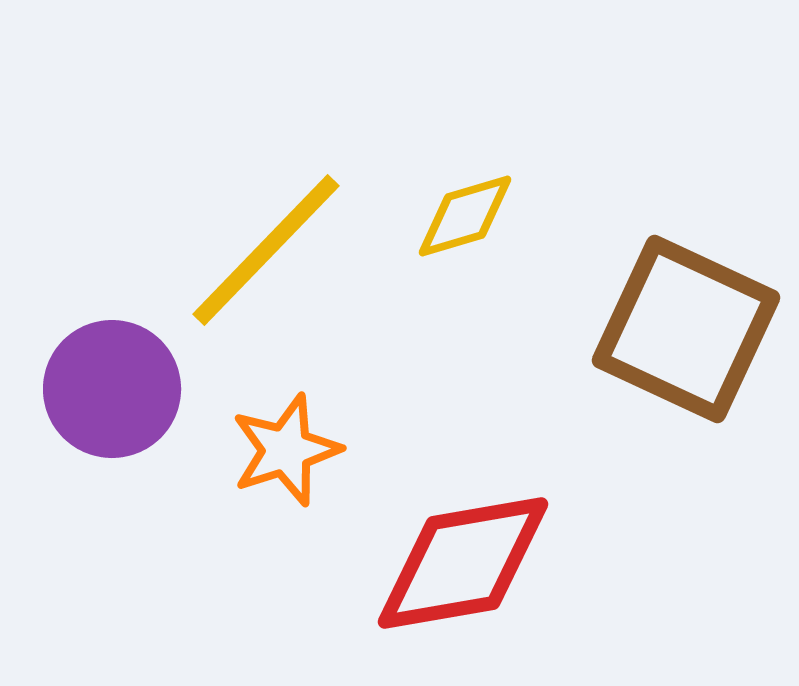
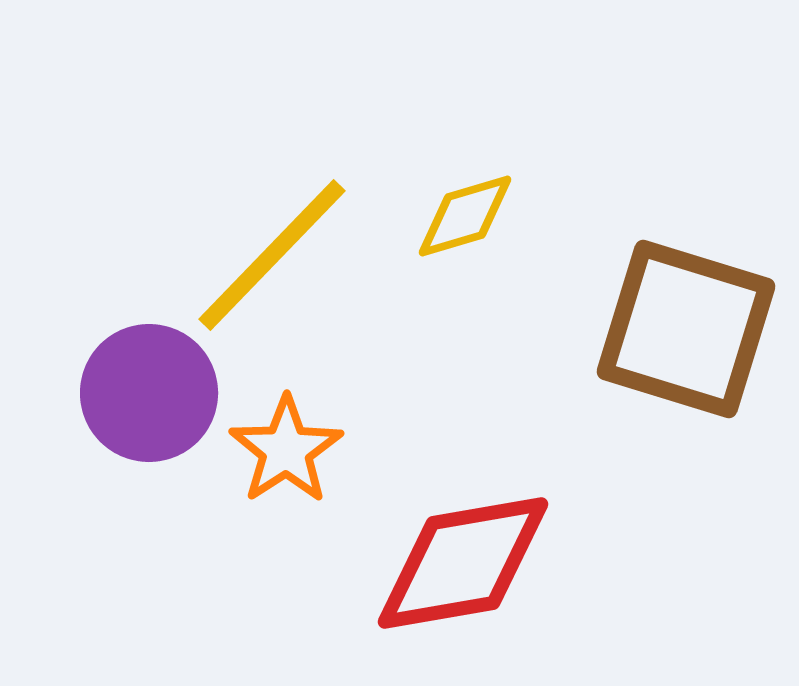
yellow line: moved 6 px right, 5 px down
brown square: rotated 8 degrees counterclockwise
purple circle: moved 37 px right, 4 px down
orange star: rotated 15 degrees counterclockwise
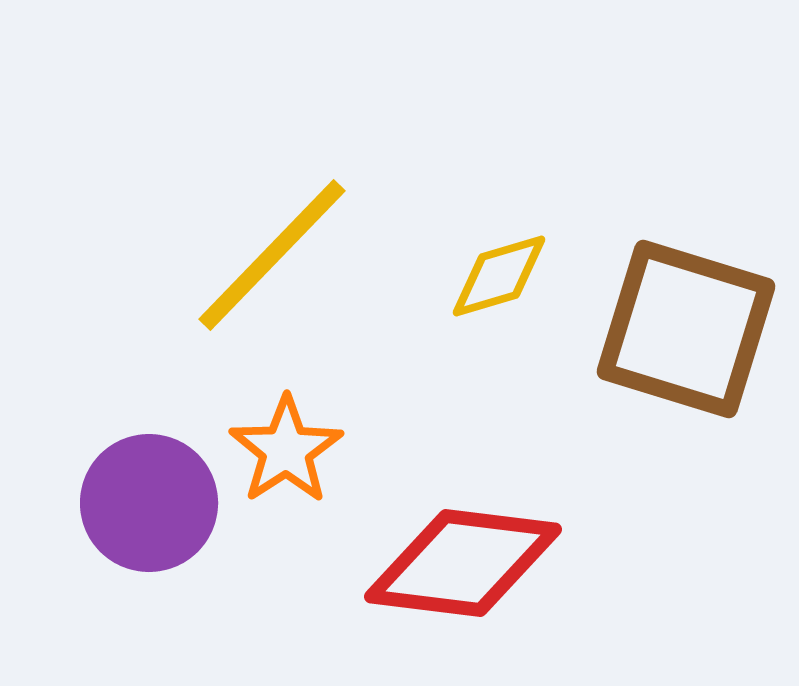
yellow diamond: moved 34 px right, 60 px down
purple circle: moved 110 px down
red diamond: rotated 17 degrees clockwise
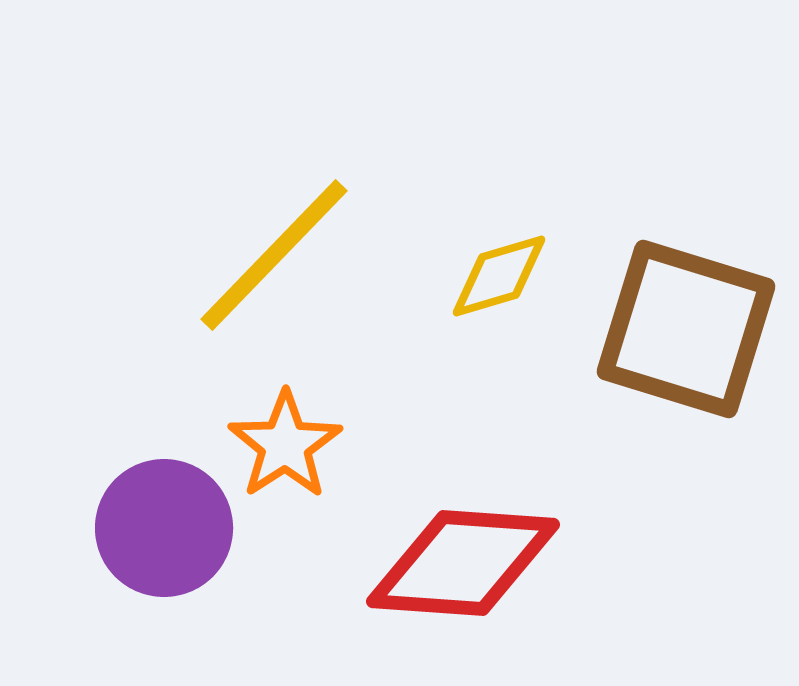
yellow line: moved 2 px right
orange star: moved 1 px left, 5 px up
purple circle: moved 15 px right, 25 px down
red diamond: rotated 3 degrees counterclockwise
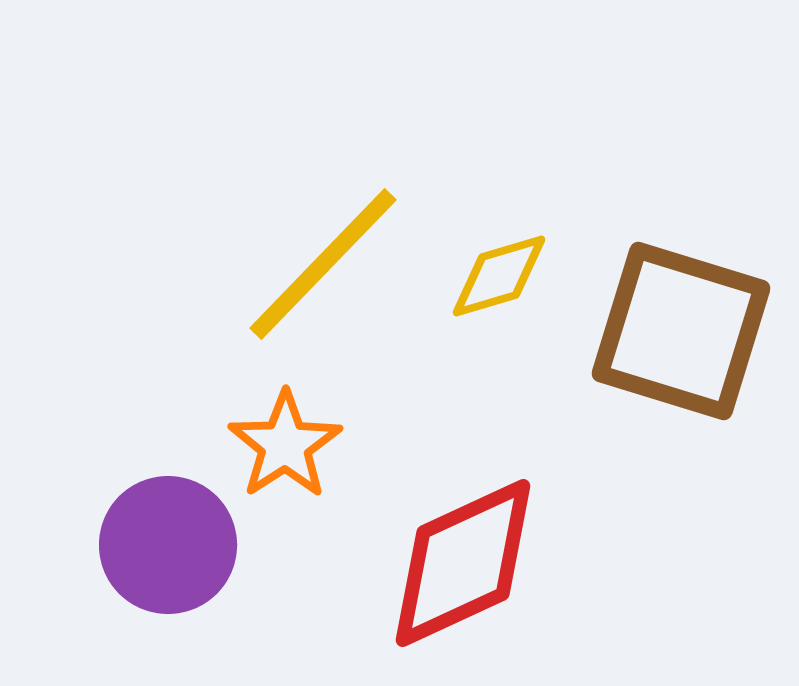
yellow line: moved 49 px right, 9 px down
brown square: moved 5 px left, 2 px down
purple circle: moved 4 px right, 17 px down
red diamond: rotated 29 degrees counterclockwise
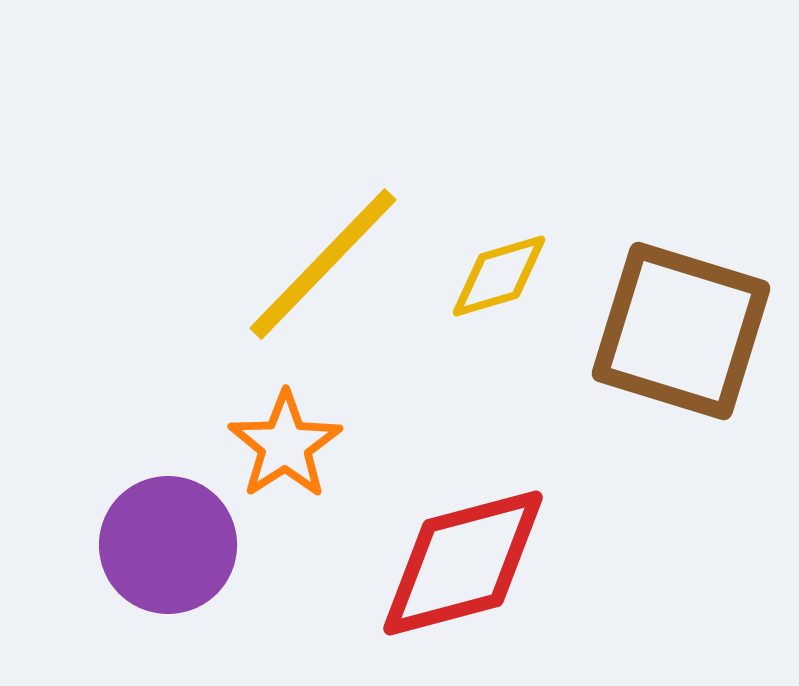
red diamond: rotated 10 degrees clockwise
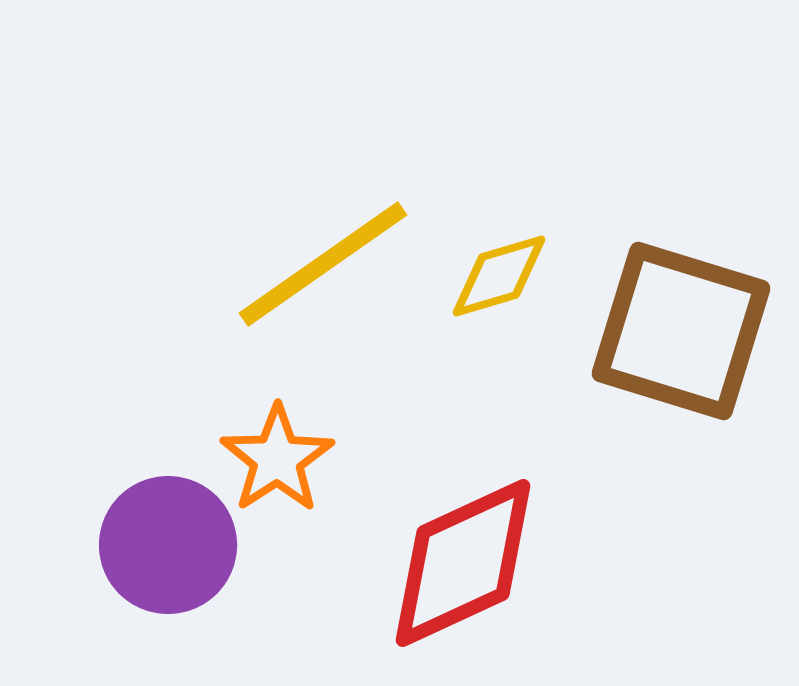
yellow line: rotated 11 degrees clockwise
orange star: moved 8 px left, 14 px down
red diamond: rotated 10 degrees counterclockwise
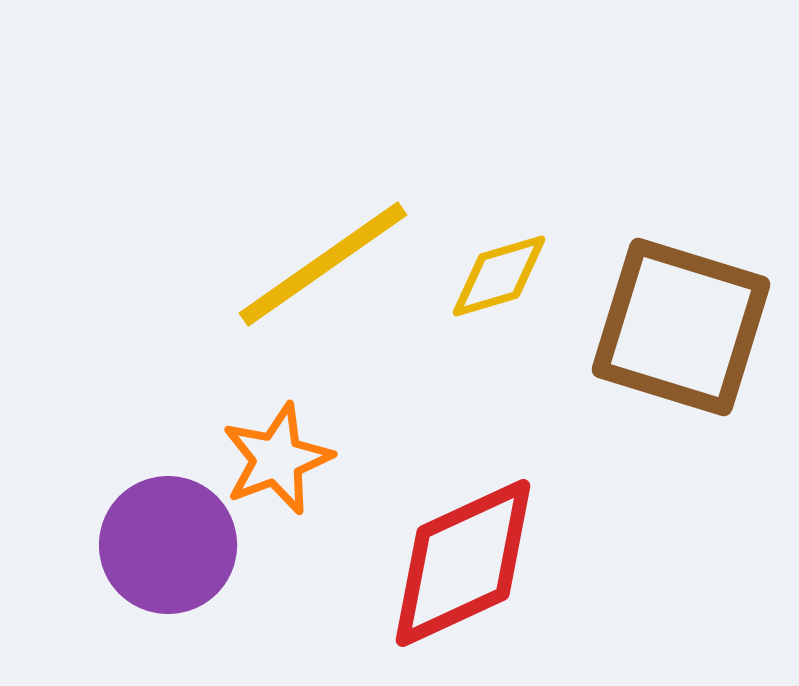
brown square: moved 4 px up
orange star: rotated 12 degrees clockwise
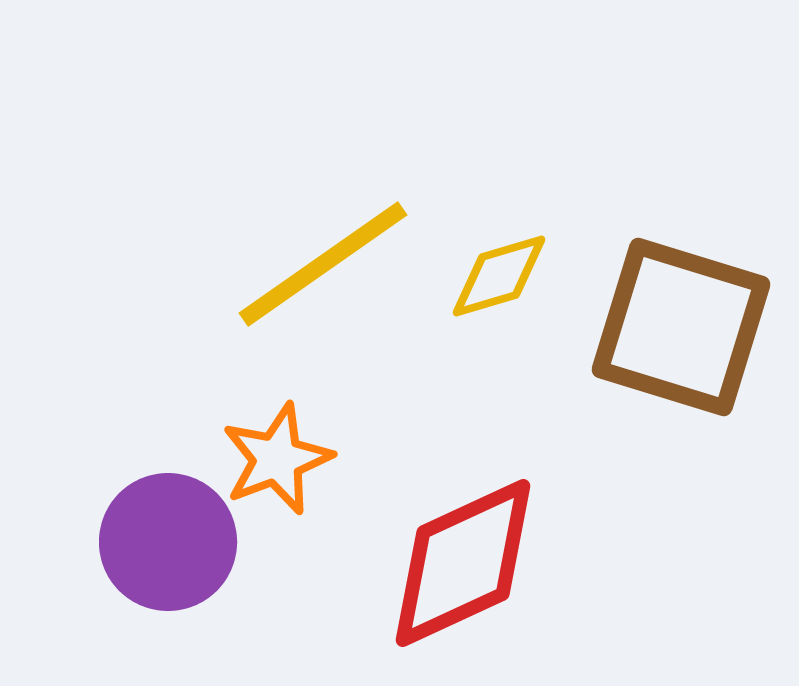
purple circle: moved 3 px up
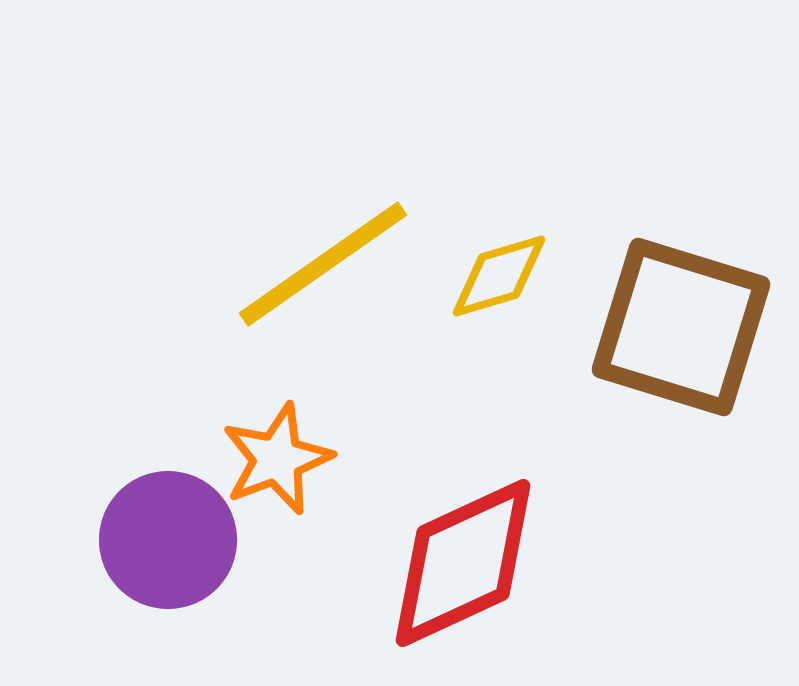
purple circle: moved 2 px up
